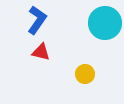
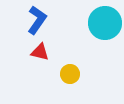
red triangle: moved 1 px left
yellow circle: moved 15 px left
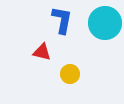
blue L-shape: moved 25 px right; rotated 24 degrees counterclockwise
red triangle: moved 2 px right
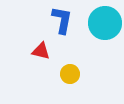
red triangle: moved 1 px left, 1 px up
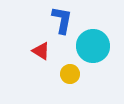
cyan circle: moved 12 px left, 23 px down
red triangle: rotated 18 degrees clockwise
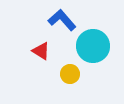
blue L-shape: rotated 52 degrees counterclockwise
